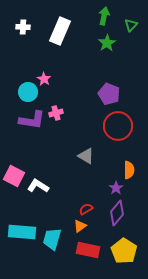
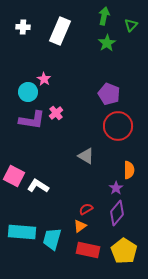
pink cross: rotated 24 degrees counterclockwise
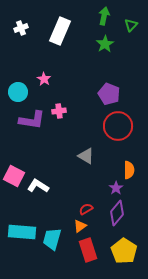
white cross: moved 2 px left, 1 px down; rotated 24 degrees counterclockwise
green star: moved 2 px left, 1 px down
cyan circle: moved 10 px left
pink cross: moved 3 px right, 2 px up; rotated 32 degrees clockwise
red rectangle: rotated 60 degrees clockwise
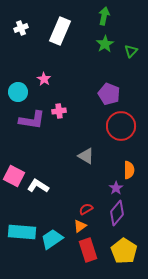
green triangle: moved 26 px down
red circle: moved 3 px right
cyan trapezoid: rotated 40 degrees clockwise
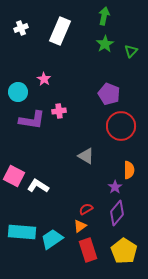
purple star: moved 1 px left, 1 px up
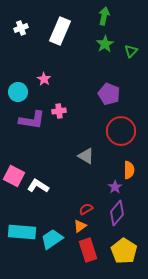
red circle: moved 5 px down
